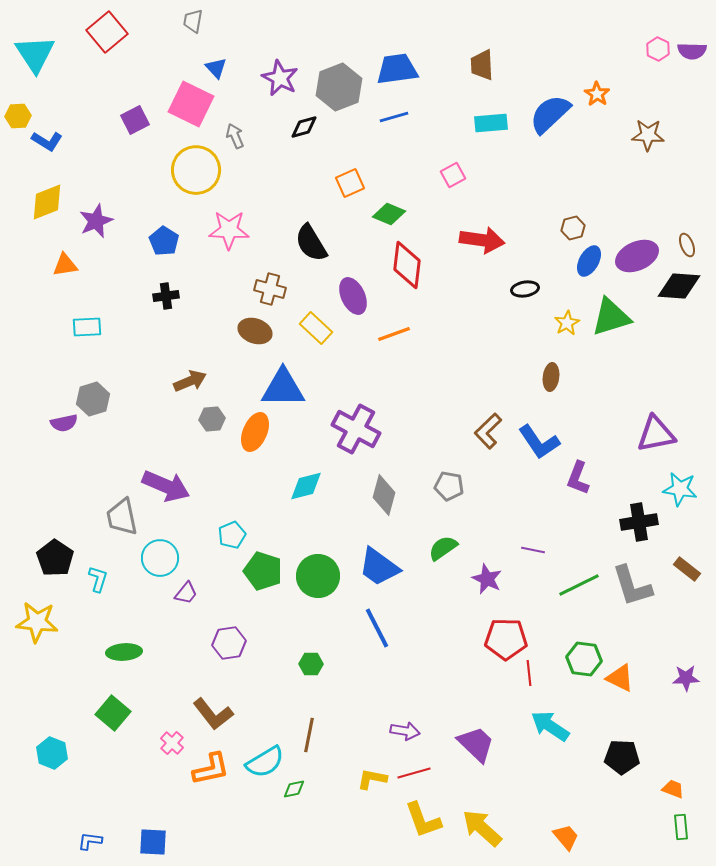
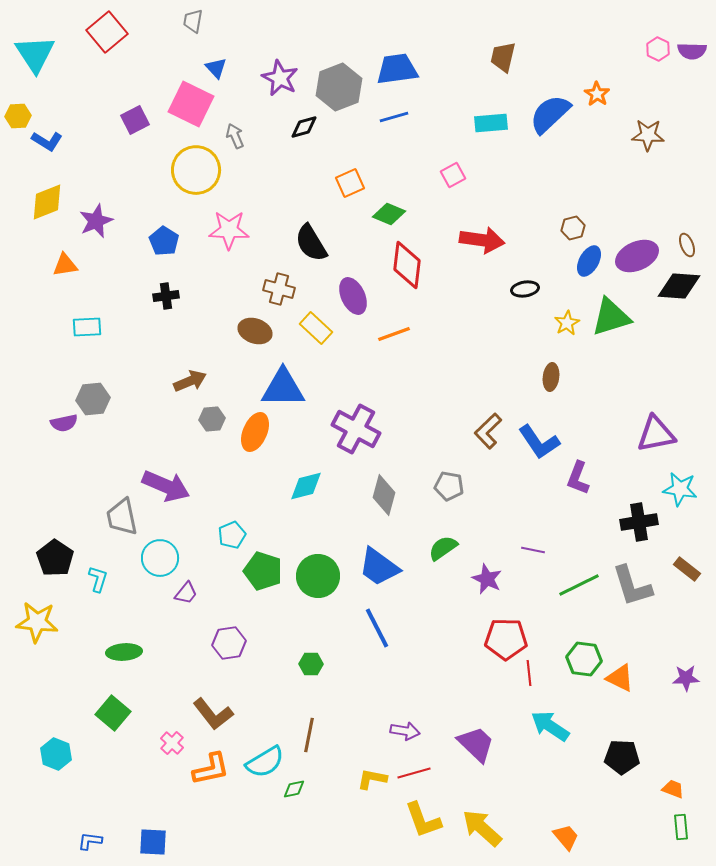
brown trapezoid at (482, 65): moved 21 px right, 8 px up; rotated 16 degrees clockwise
brown cross at (270, 289): moved 9 px right
gray hexagon at (93, 399): rotated 12 degrees clockwise
cyan hexagon at (52, 753): moved 4 px right, 1 px down
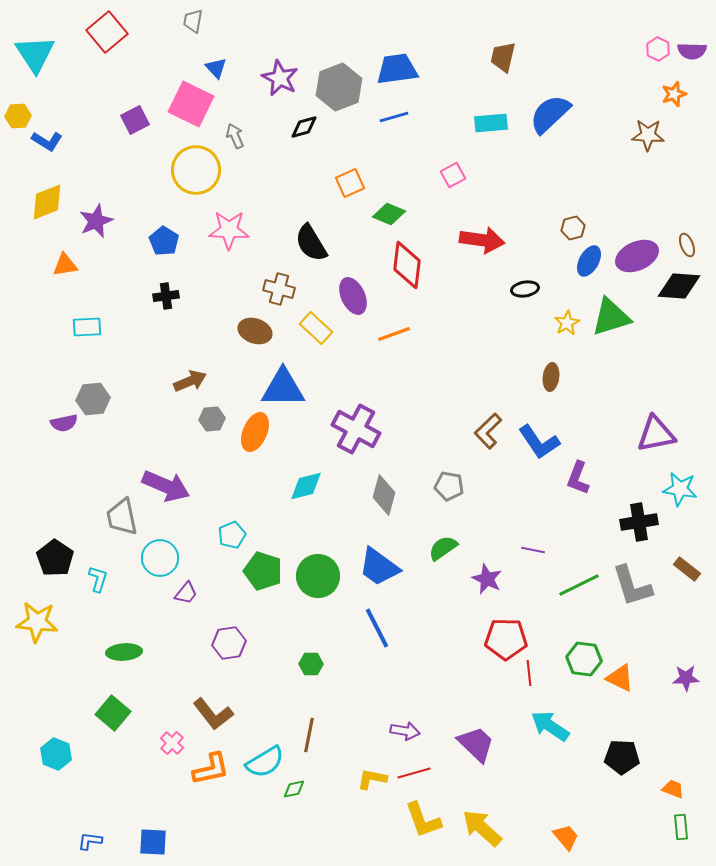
orange star at (597, 94): moved 77 px right; rotated 20 degrees clockwise
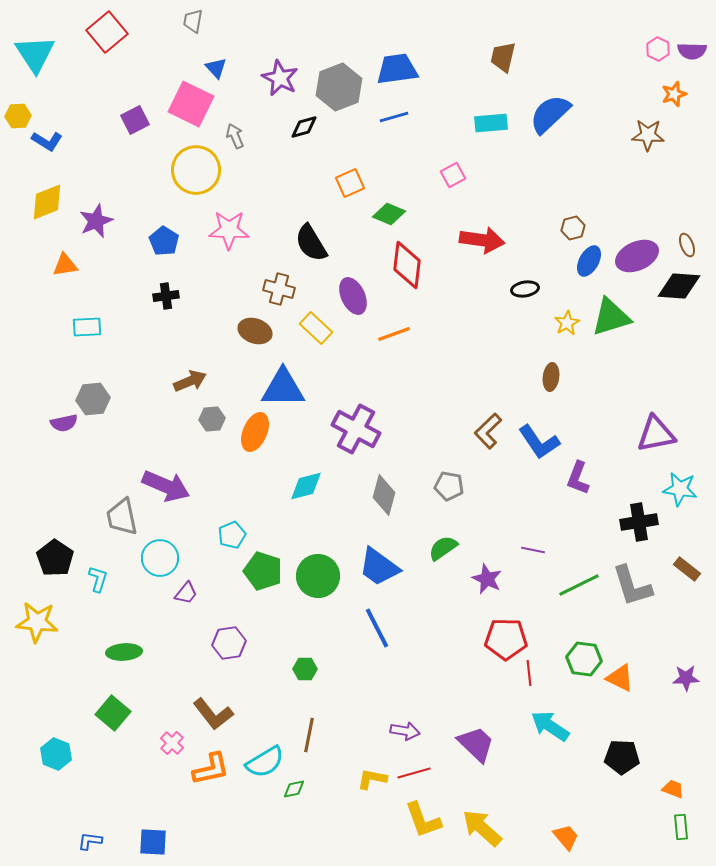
green hexagon at (311, 664): moved 6 px left, 5 px down
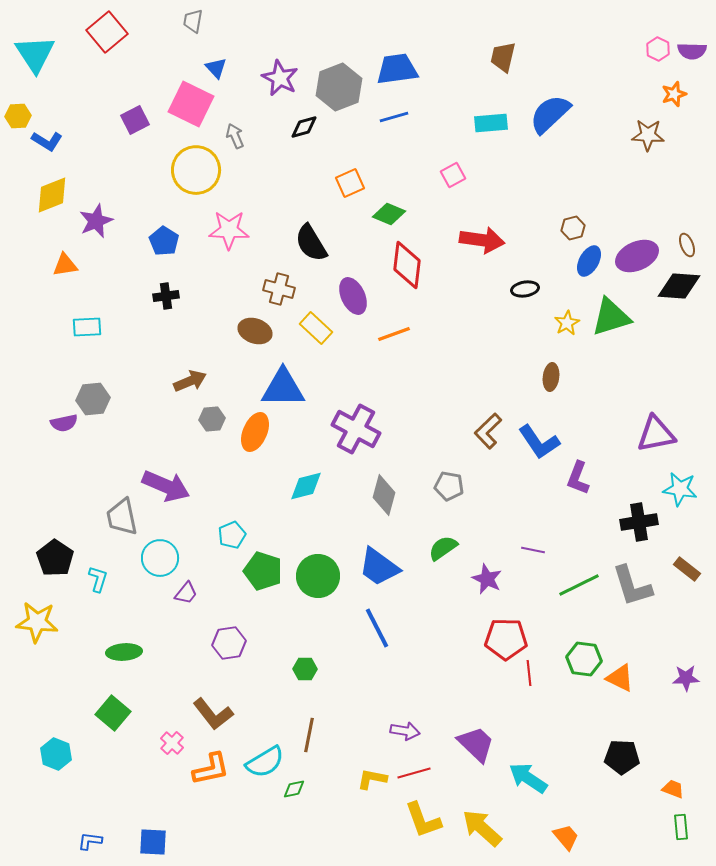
yellow diamond at (47, 202): moved 5 px right, 7 px up
cyan arrow at (550, 726): moved 22 px left, 52 px down
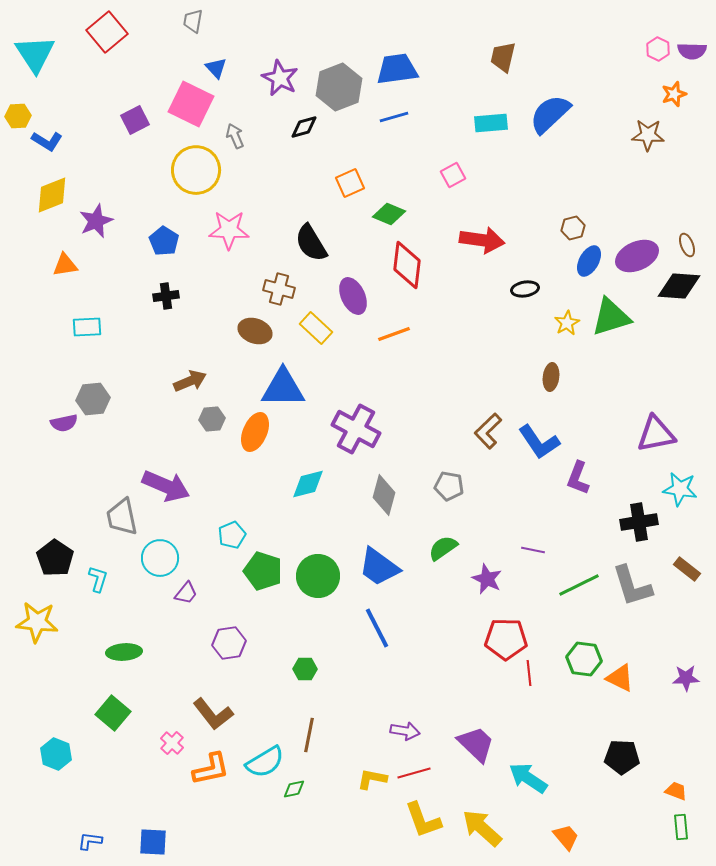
cyan diamond at (306, 486): moved 2 px right, 2 px up
orange trapezoid at (673, 789): moved 3 px right, 2 px down
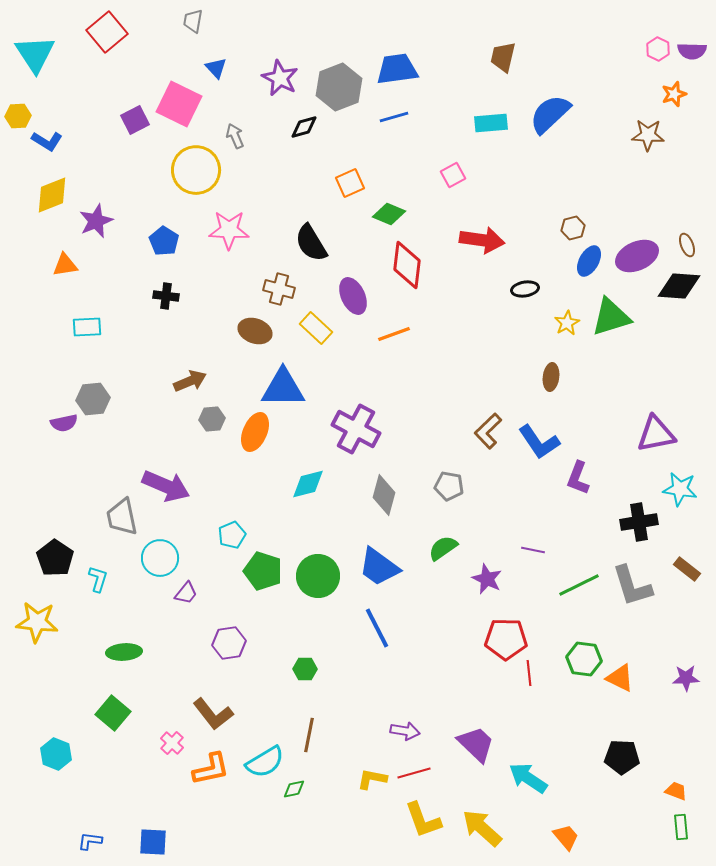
pink square at (191, 104): moved 12 px left
black cross at (166, 296): rotated 15 degrees clockwise
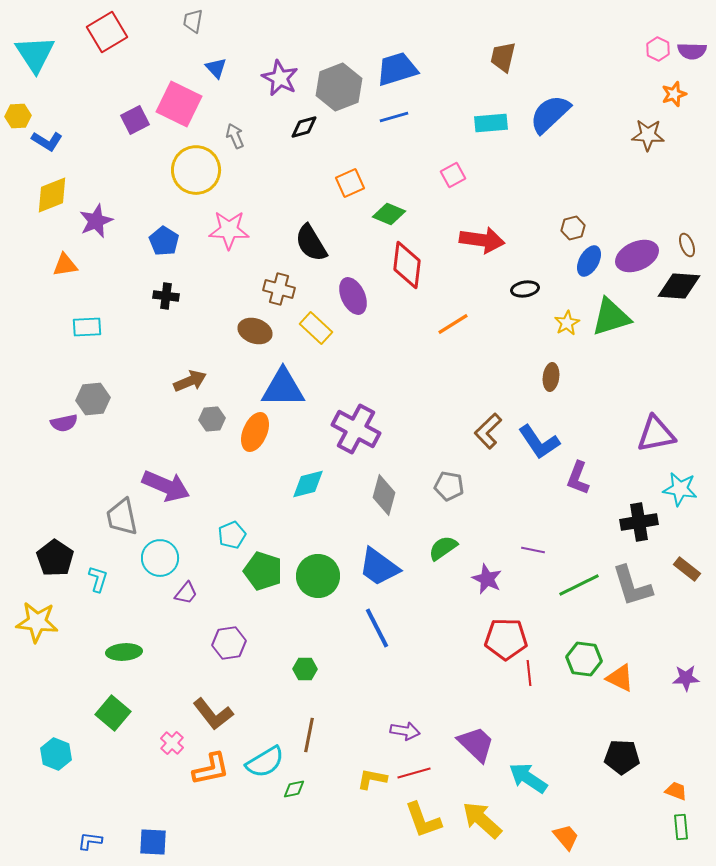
red square at (107, 32): rotated 9 degrees clockwise
blue trapezoid at (397, 69): rotated 9 degrees counterclockwise
orange line at (394, 334): moved 59 px right, 10 px up; rotated 12 degrees counterclockwise
yellow arrow at (482, 828): moved 8 px up
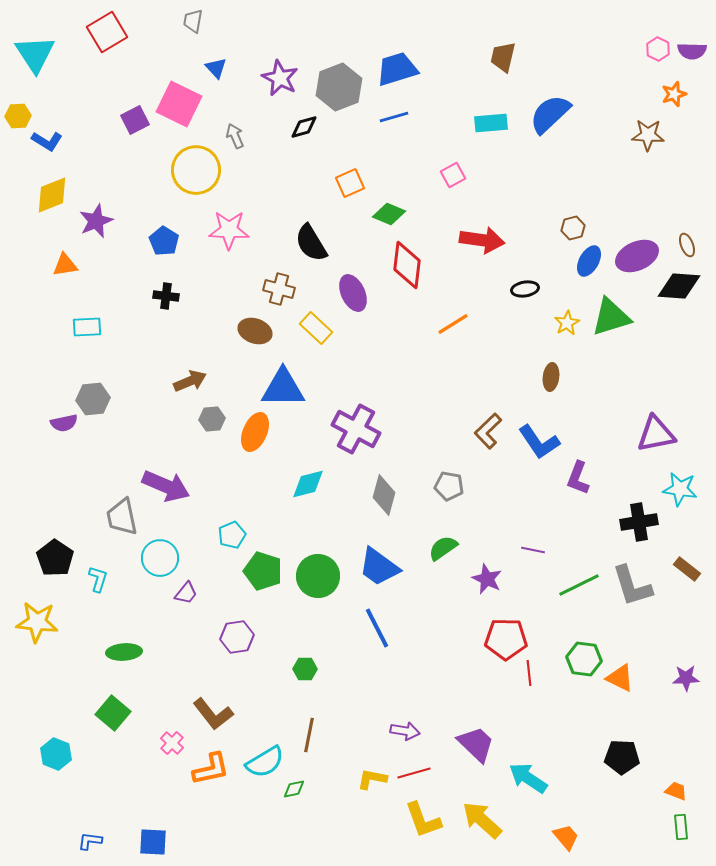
purple ellipse at (353, 296): moved 3 px up
purple hexagon at (229, 643): moved 8 px right, 6 px up
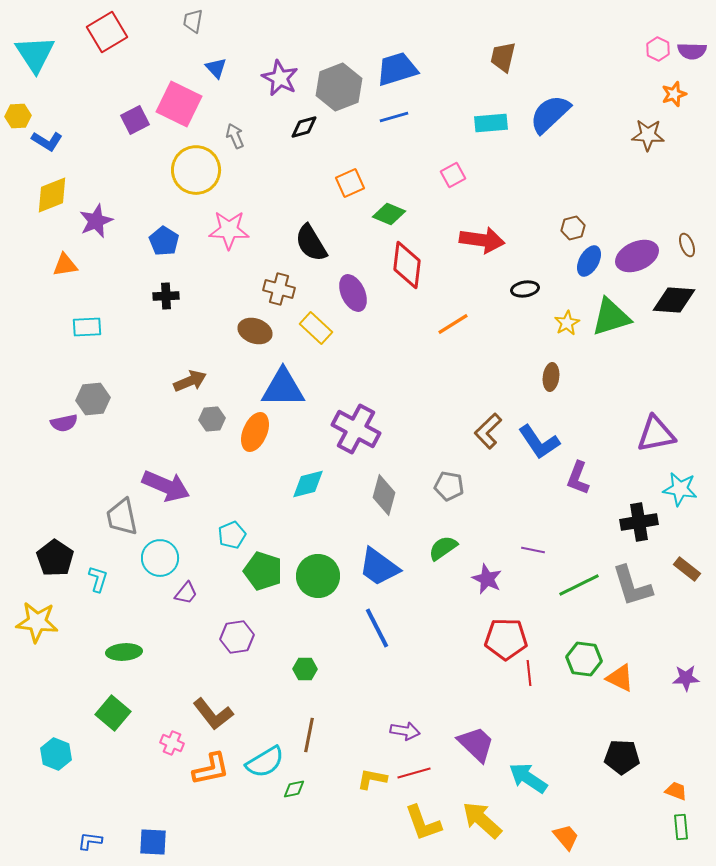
black diamond at (679, 286): moved 5 px left, 14 px down
black cross at (166, 296): rotated 10 degrees counterclockwise
pink cross at (172, 743): rotated 20 degrees counterclockwise
yellow L-shape at (423, 820): moved 3 px down
